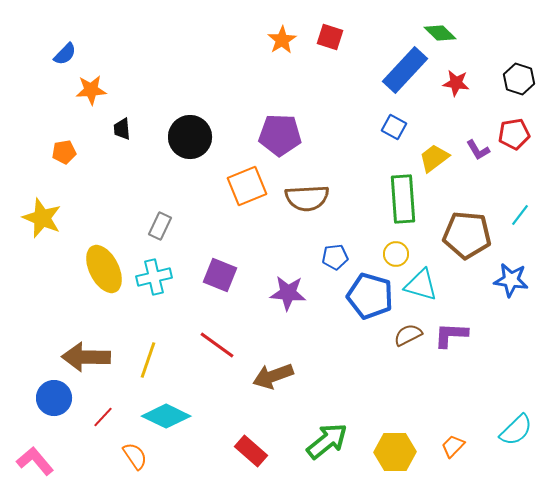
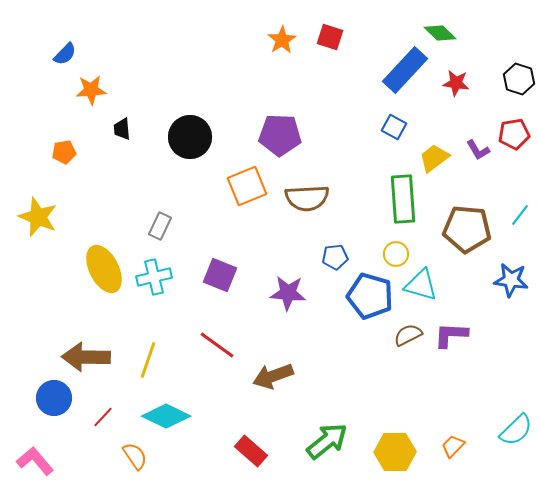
yellow star at (42, 218): moved 4 px left, 1 px up
brown pentagon at (467, 235): moved 6 px up
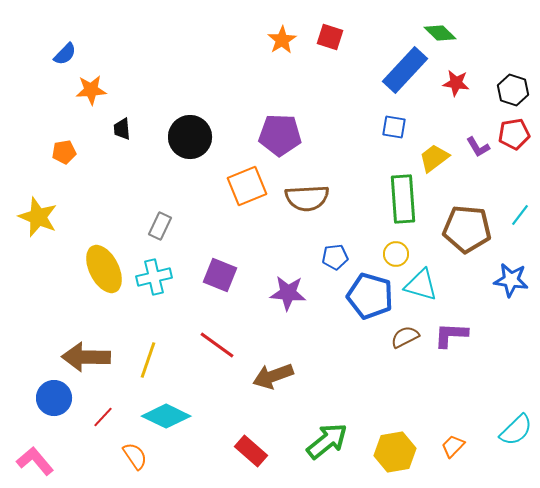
black hexagon at (519, 79): moved 6 px left, 11 px down
blue square at (394, 127): rotated 20 degrees counterclockwise
purple L-shape at (478, 150): moved 3 px up
brown semicircle at (408, 335): moved 3 px left, 2 px down
yellow hexagon at (395, 452): rotated 9 degrees counterclockwise
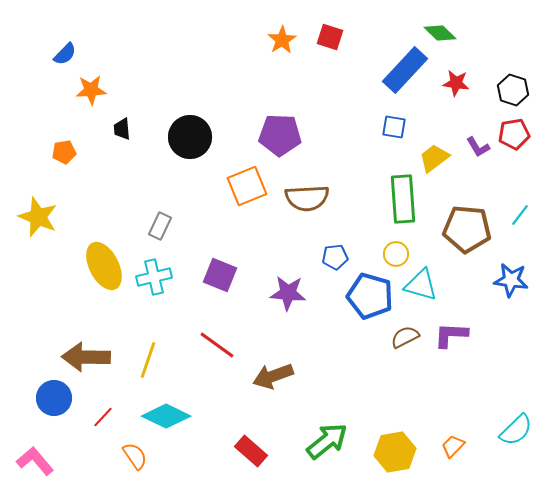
yellow ellipse at (104, 269): moved 3 px up
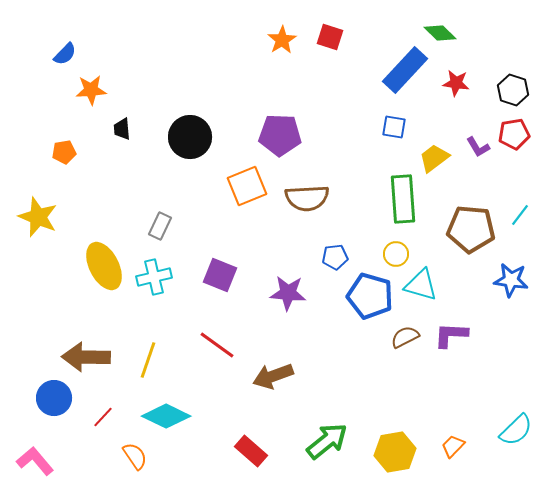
brown pentagon at (467, 229): moved 4 px right
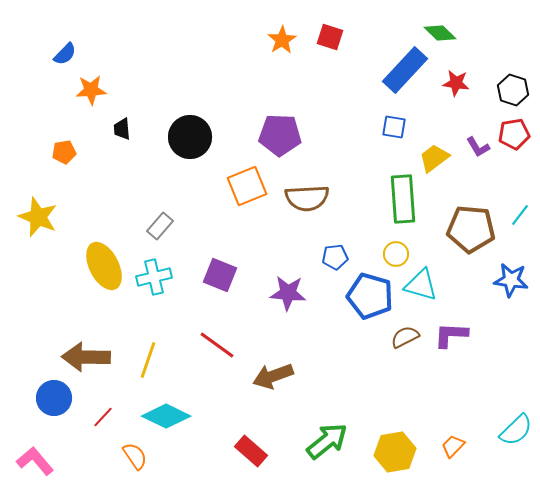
gray rectangle at (160, 226): rotated 16 degrees clockwise
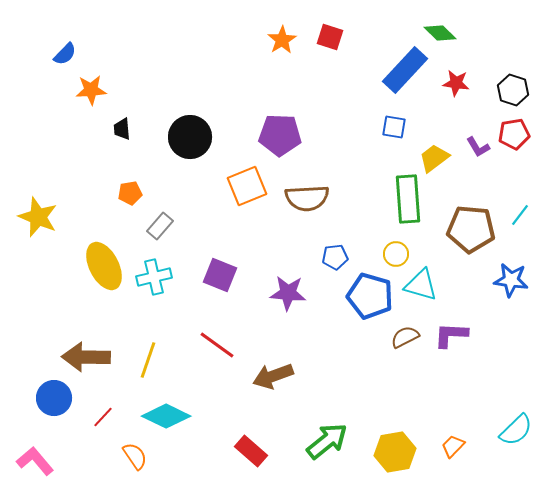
orange pentagon at (64, 152): moved 66 px right, 41 px down
green rectangle at (403, 199): moved 5 px right
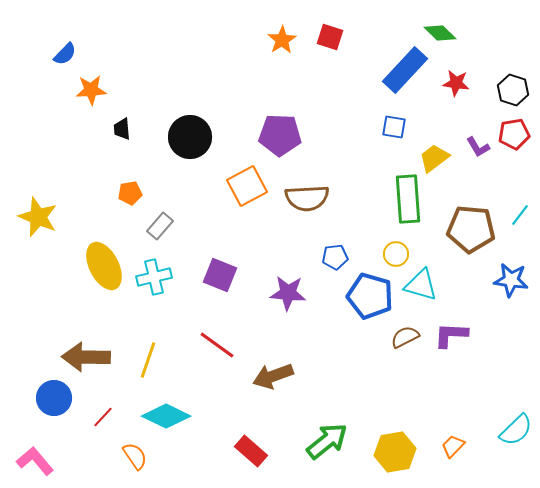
orange square at (247, 186): rotated 6 degrees counterclockwise
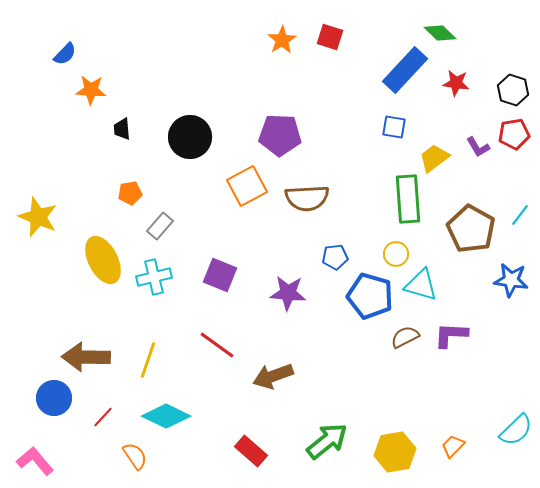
orange star at (91, 90): rotated 8 degrees clockwise
brown pentagon at (471, 229): rotated 24 degrees clockwise
yellow ellipse at (104, 266): moved 1 px left, 6 px up
